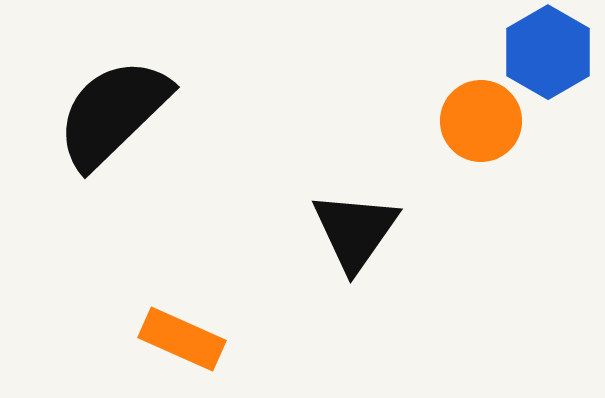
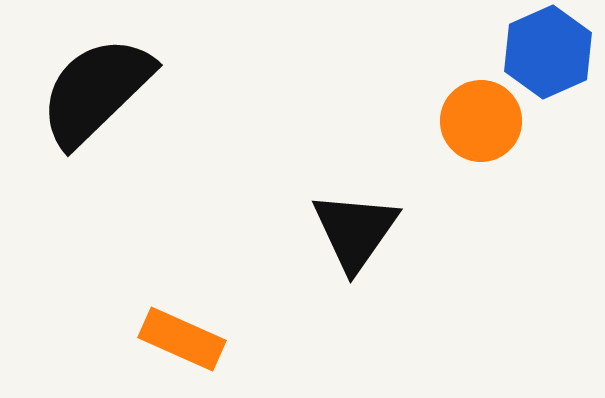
blue hexagon: rotated 6 degrees clockwise
black semicircle: moved 17 px left, 22 px up
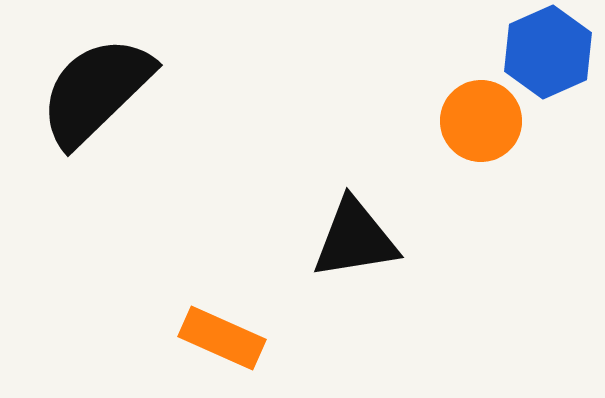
black triangle: moved 8 px down; rotated 46 degrees clockwise
orange rectangle: moved 40 px right, 1 px up
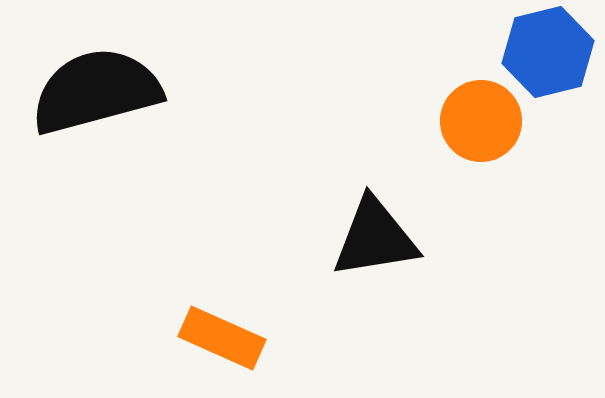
blue hexagon: rotated 10 degrees clockwise
black semicircle: rotated 29 degrees clockwise
black triangle: moved 20 px right, 1 px up
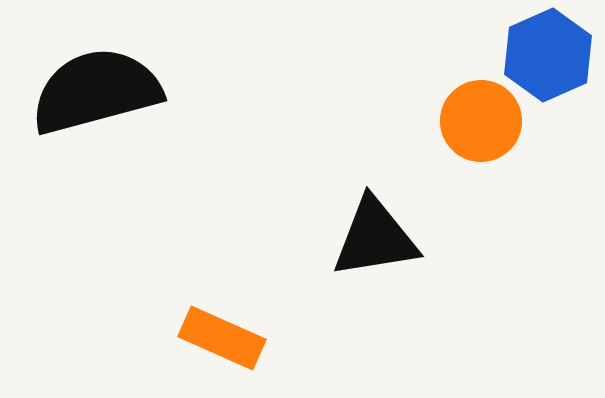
blue hexagon: moved 3 px down; rotated 10 degrees counterclockwise
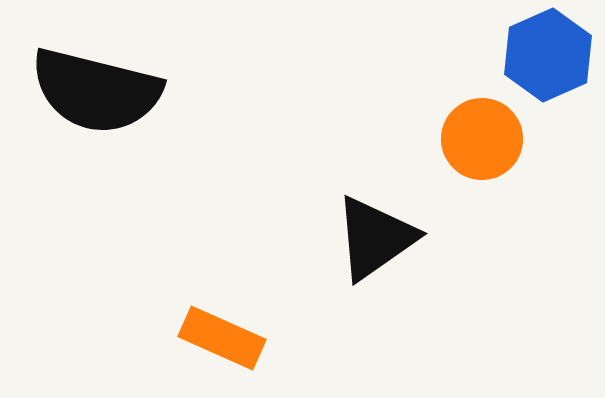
black semicircle: rotated 151 degrees counterclockwise
orange circle: moved 1 px right, 18 px down
black triangle: rotated 26 degrees counterclockwise
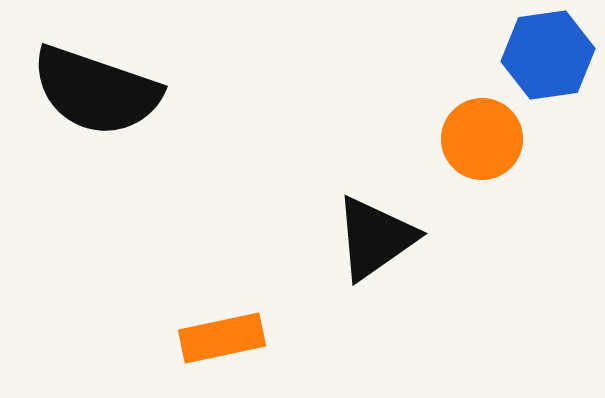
blue hexagon: rotated 16 degrees clockwise
black semicircle: rotated 5 degrees clockwise
orange rectangle: rotated 36 degrees counterclockwise
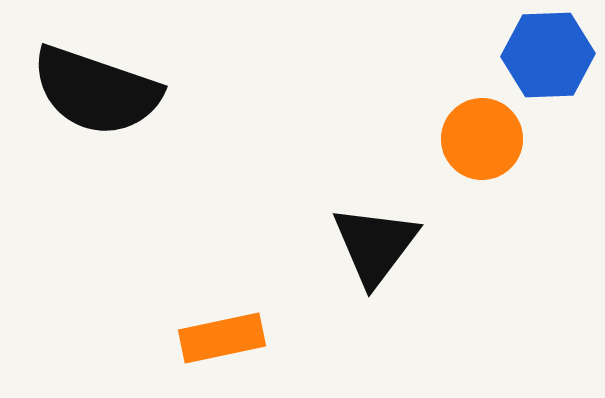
blue hexagon: rotated 6 degrees clockwise
black triangle: moved 7 px down; rotated 18 degrees counterclockwise
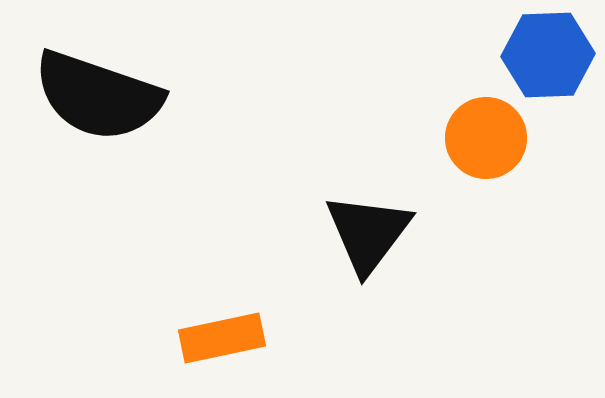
black semicircle: moved 2 px right, 5 px down
orange circle: moved 4 px right, 1 px up
black triangle: moved 7 px left, 12 px up
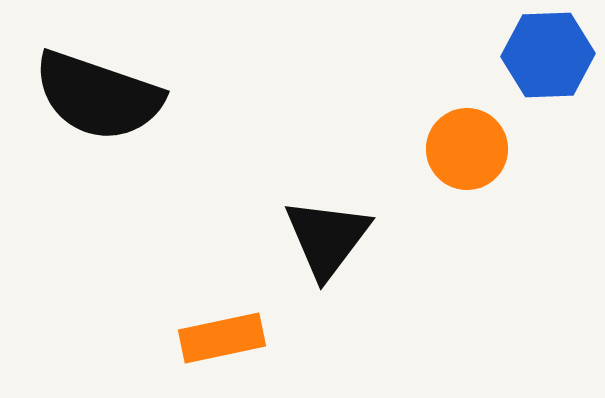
orange circle: moved 19 px left, 11 px down
black triangle: moved 41 px left, 5 px down
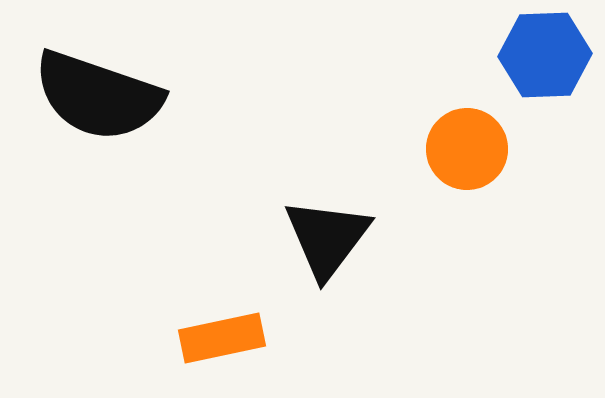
blue hexagon: moved 3 px left
